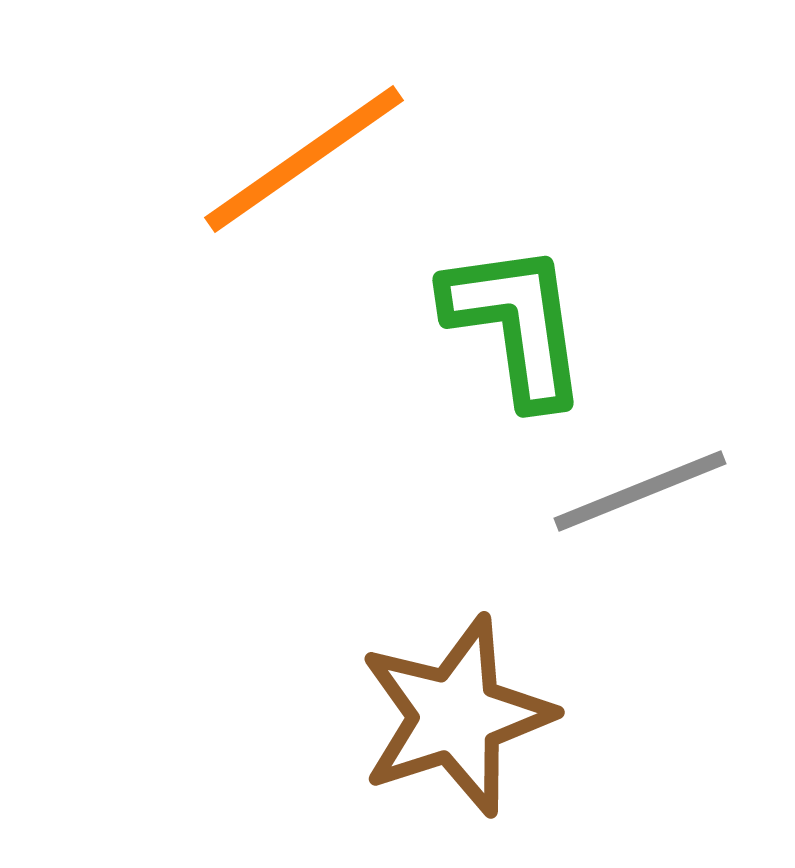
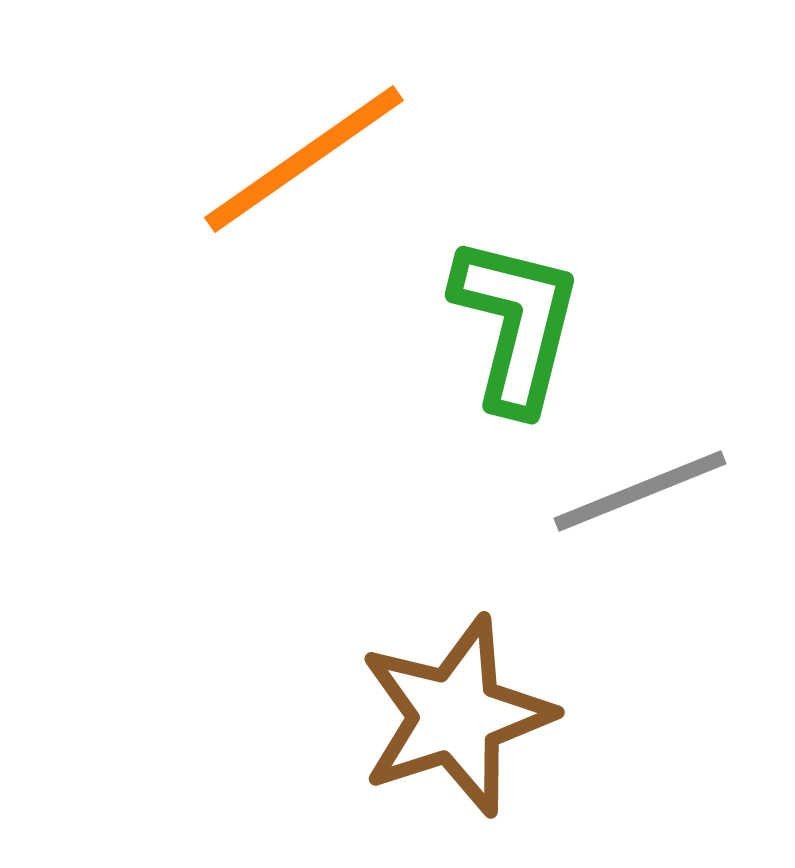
green L-shape: rotated 22 degrees clockwise
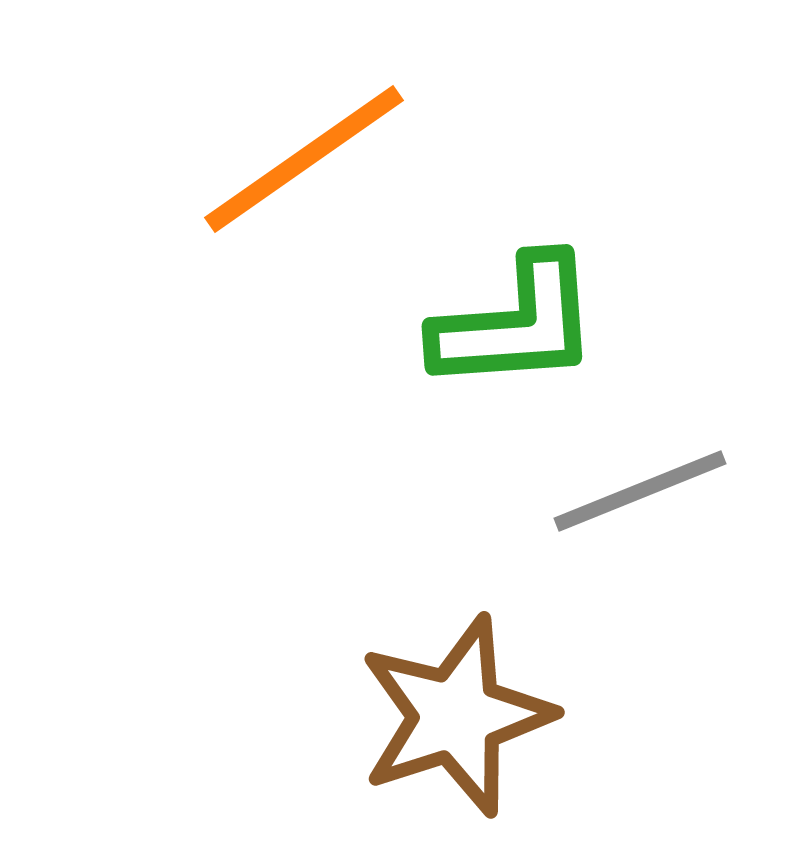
green L-shape: rotated 72 degrees clockwise
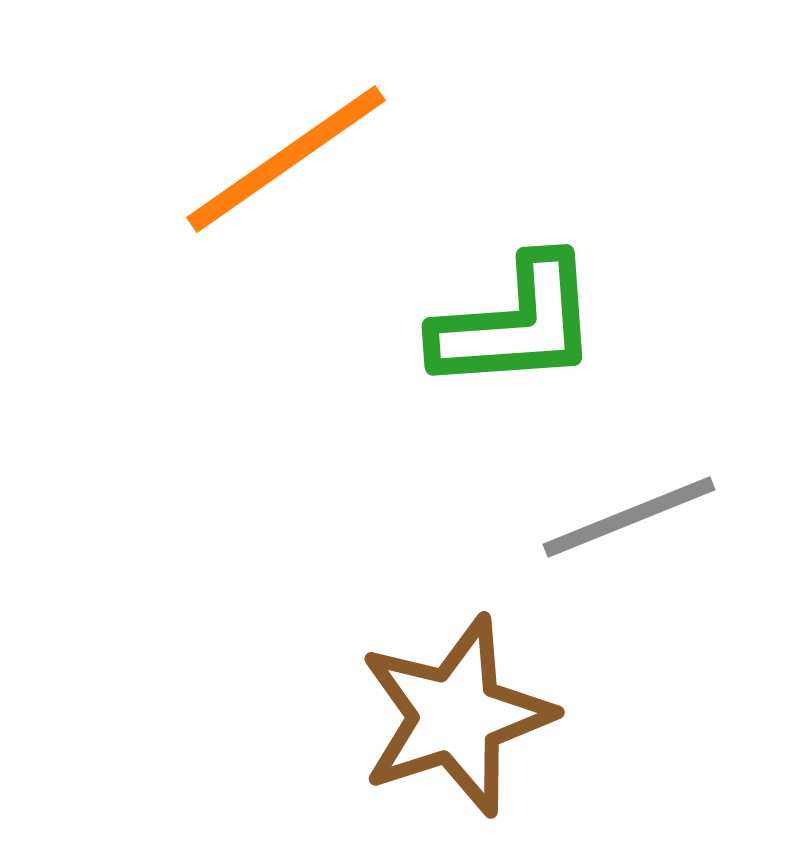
orange line: moved 18 px left
gray line: moved 11 px left, 26 px down
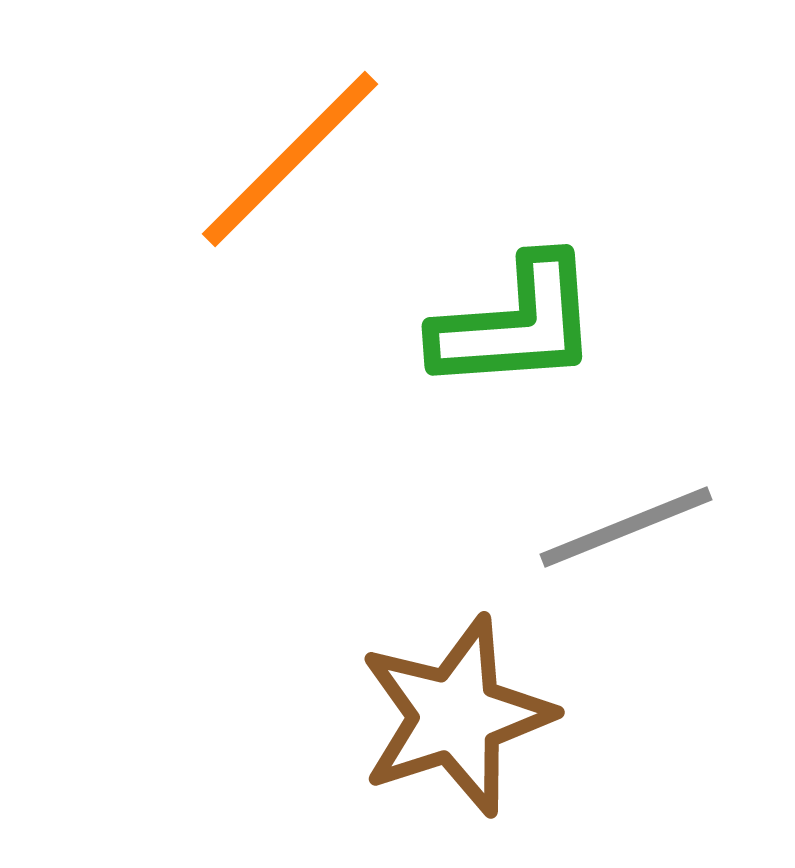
orange line: moved 4 px right; rotated 10 degrees counterclockwise
gray line: moved 3 px left, 10 px down
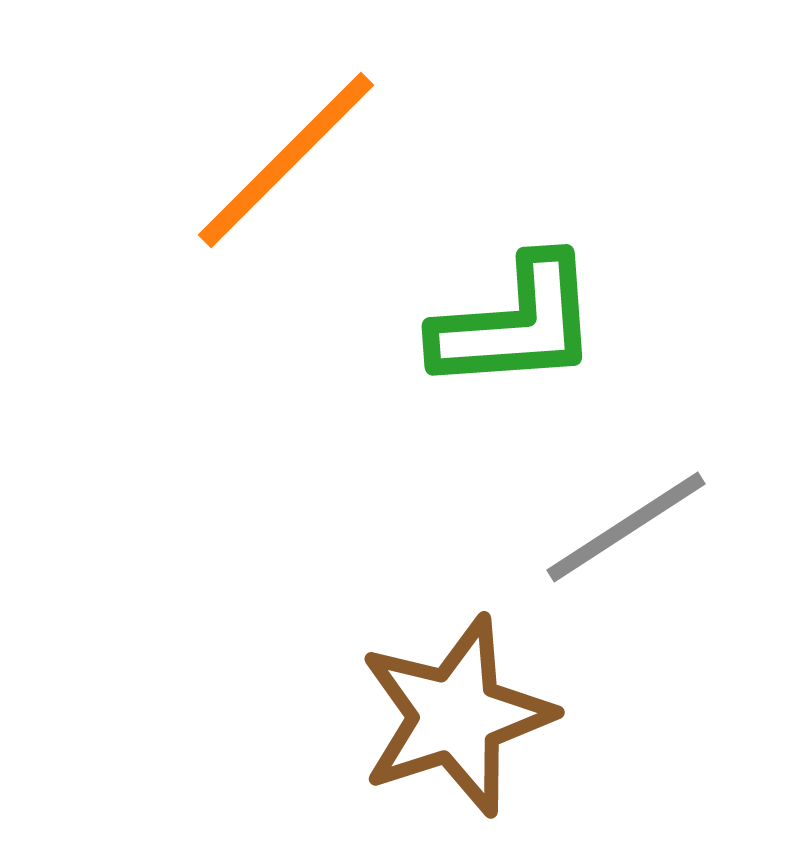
orange line: moved 4 px left, 1 px down
gray line: rotated 11 degrees counterclockwise
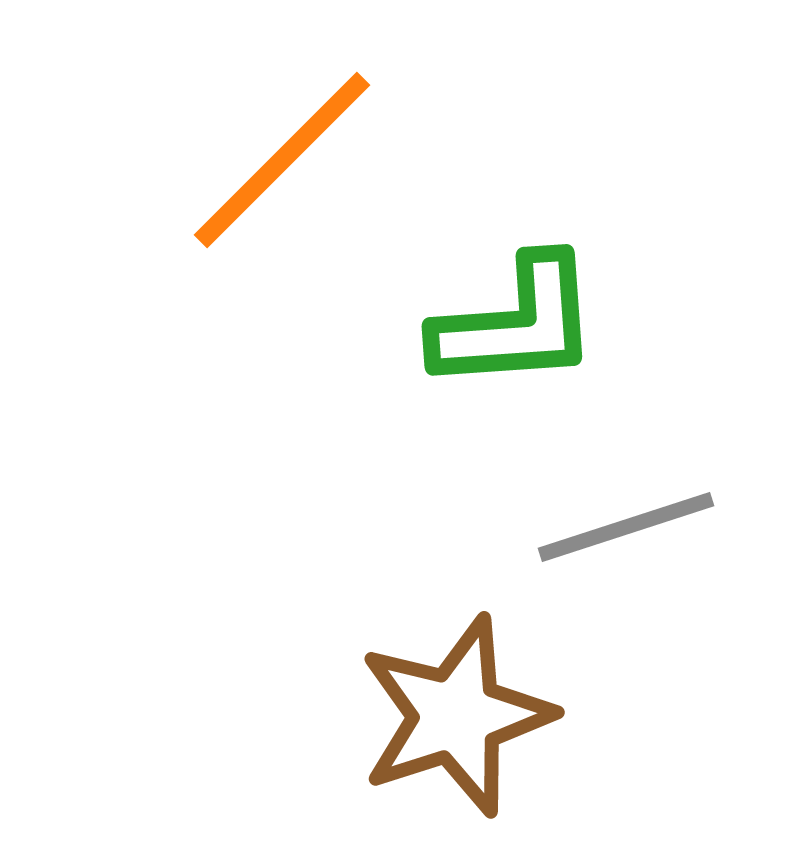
orange line: moved 4 px left
gray line: rotated 15 degrees clockwise
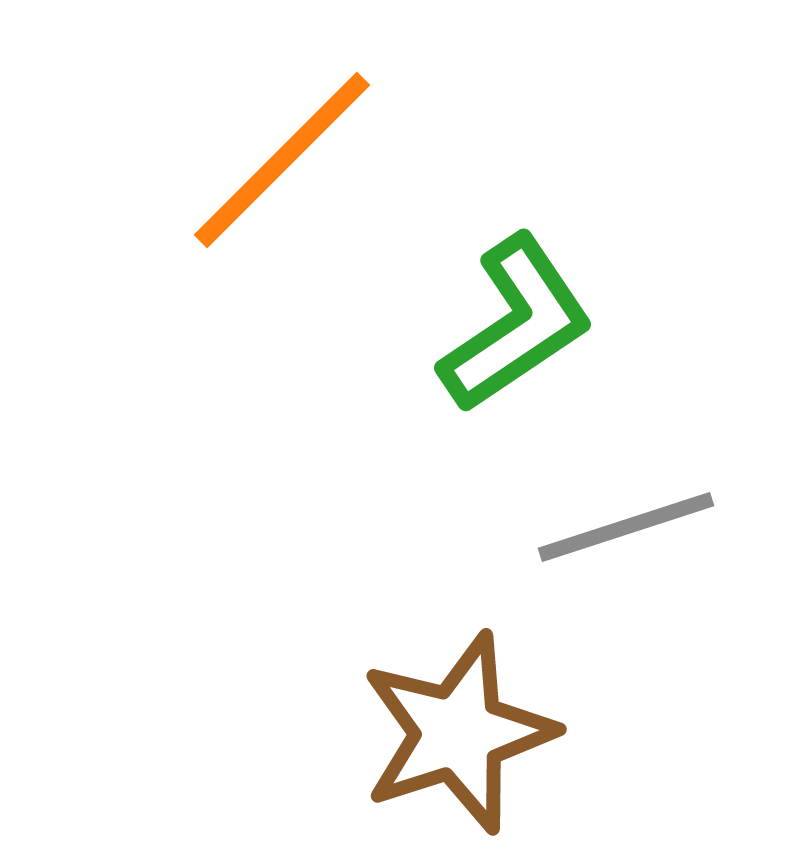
green L-shape: rotated 30 degrees counterclockwise
brown star: moved 2 px right, 17 px down
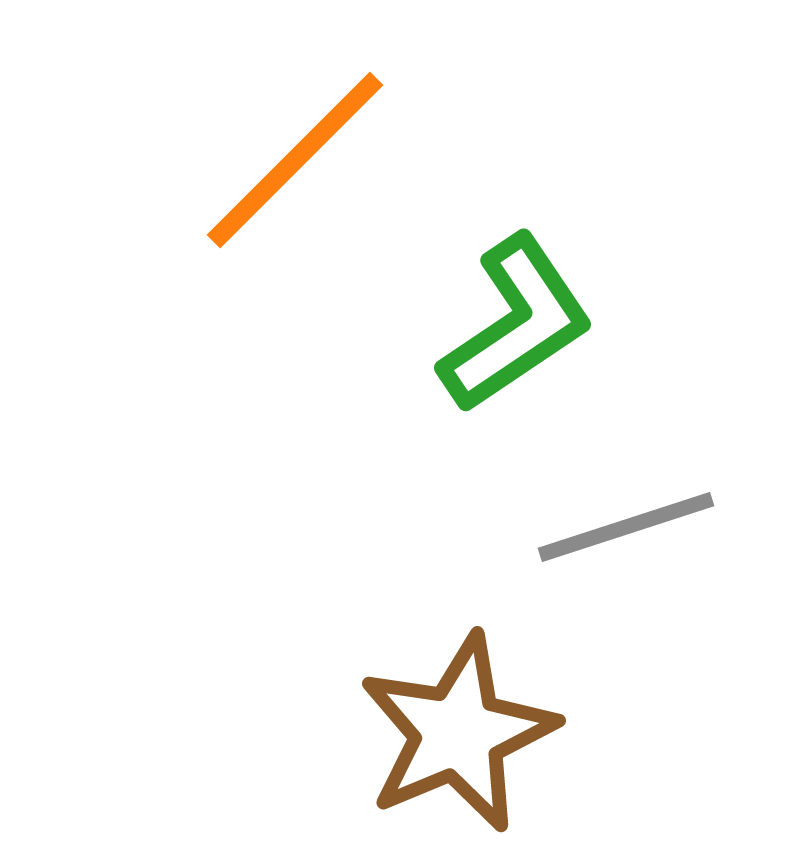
orange line: moved 13 px right
brown star: rotated 5 degrees counterclockwise
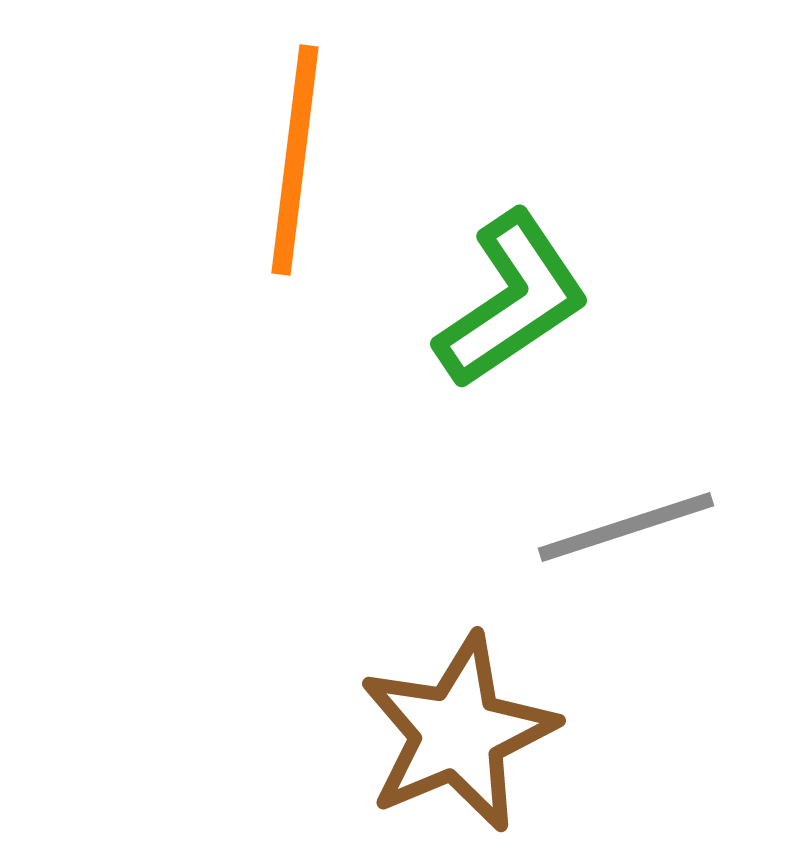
orange line: rotated 38 degrees counterclockwise
green L-shape: moved 4 px left, 24 px up
